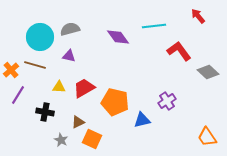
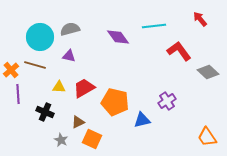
red arrow: moved 2 px right, 3 px down
purple line: moved 1 px up; rotated 36 degrees counterclockwise
black cross: rotated 12 degrees clockwise
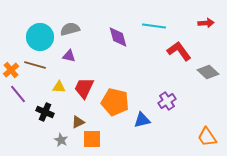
red arrow: moved 6 px right, 4 px down; rotated 126 degrees clockwise
cyan line: rotated 15 degrees clockwise
purple diamond: rotated 20 degrees clockwise
red trapezoid: rotated 35 degrees counterclockwise
purple line: rotated 36 degrees counterclockwise
orange square: rotated 24 degrees counterclockwise
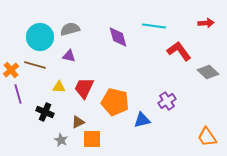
purple line: rotated 24 degrees clockwise
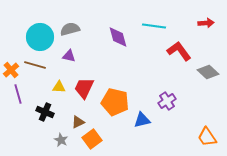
orange square: rotated 36 degrees counterclockwise
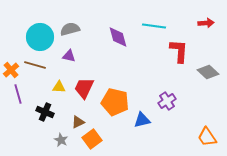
red L-shape: rotated 40 degrees clockwise
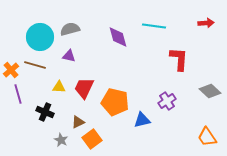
red L-shape: moved 8 px down
gray diamond: moved 2 px right, 19 px down
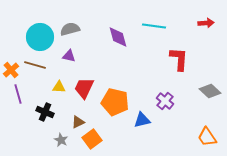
purple cross: moved 2 px left; rotated 18 degrees counterclockwise
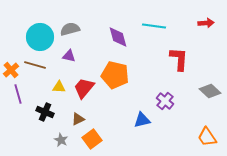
red trapezoid: rotated 15 degrees clockwise
orange pentagon: moved 27 px up
brown triangle: moved 3 px up
